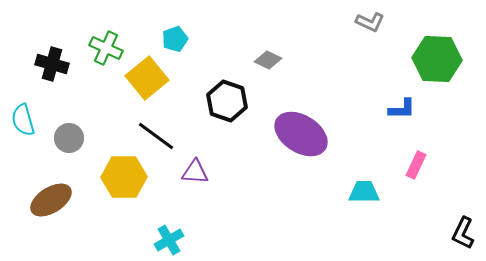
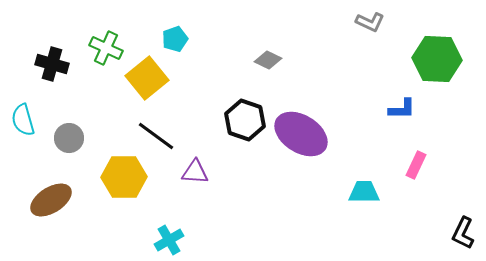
black hexagon: moved 18 px right, 19 px down
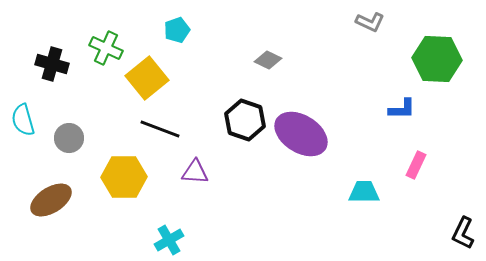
cyan pentagon: moved 2 px right, 9 px up
black line: moved 4 px right, 7 px up; rotated 15 degrees counterclockwise
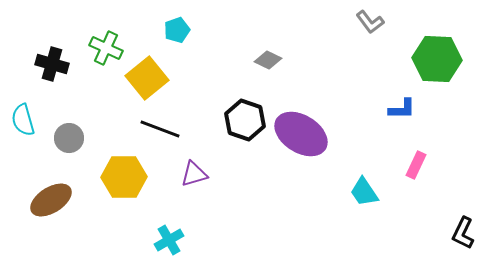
gray L-shape: rotated 28 degrees clockwise
purple triangle: moved 1 px left, 2 px down; rotated 20 degrees counterclockwise
cyan trapezoid: rotated 124 degrees counterclockwise
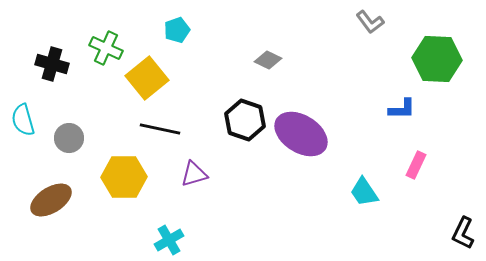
black line: rotated 9 degrees counterclockwise
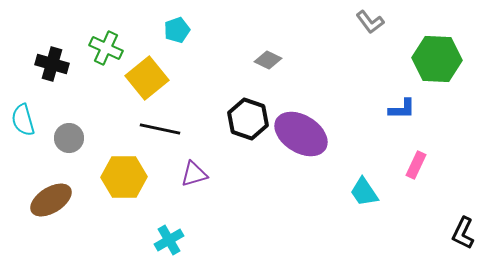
black hexagon: moved 3 px right, 1 px up
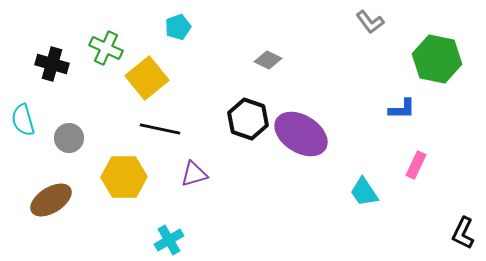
cyan pentagon: moved 1 px right, 3 px up
green hexagon: rotated 9 degrees clockwise
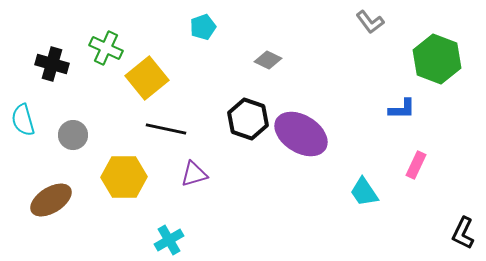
cyan pentagon: moved 25 px right
green hexagon: rotated 9 degrees clockwise
black line: moved 6 px right
gray circle: moved 4 px right, 3 px up
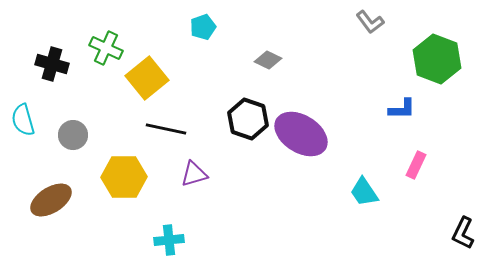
cyan cross: rotated 24 degrees clockwise
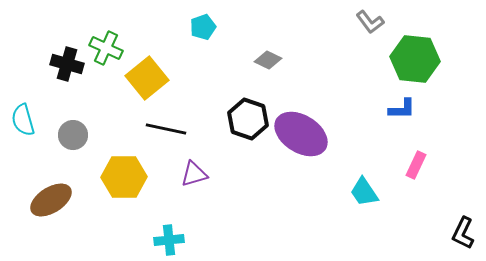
green hexagon: moved 22 px left; rotated 15 degrees counterclockwise
black cross: moved 15 px right
